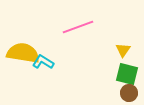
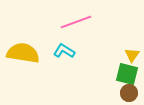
pink line: moved 2 px left, 5 px up
yellow triangle: moved 9 px right, 5 px down
cyan L-shape: moved 21 px right, 11 px up
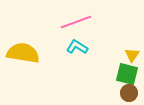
cyan L-shape: moved 13 px right, 4 px up
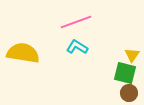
green square: moved 2 px left, 1 px up
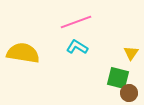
yellow triangle: moved 1 px left, 2 px up
green square: moved 7 px left, 5 px down
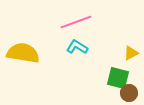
yellow triangle: rotated 28 degrees clockwise
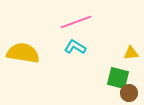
cyan L-shape: moved 2 px left
yellow triangle: rotated 21 degrees clockwise
